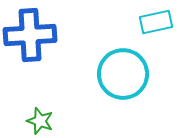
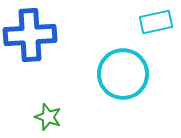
green star: moved 8 px right, 4 px up
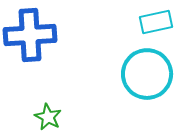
cyan circle: moved 24 px right
green star: rotated 8 degrees clockwise
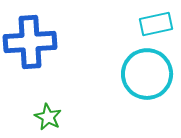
cyan rectangle: moved 2 px down
blue cross: moved 7 px down
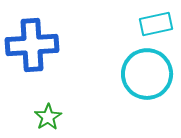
blue cross: moved 2 px right, 3 px down
green star: rotated 12 degrees clockwise
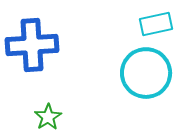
cyan circle: moved 1 px left, 1 px up
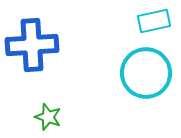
cyan rectangle: moved 2 px left, 3 px up
green star: rotated 20 degrees counterclockwise
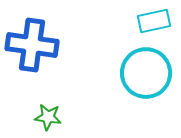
blue cross: rotated 12 degrees clockwise
green star: rotated 12 degrees counterclockwise
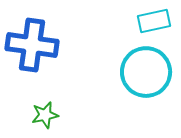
cyan circle: moved 1 px up
green star: moved 3 px left, 2 px up; rotated 20 degrees counterclockwise
